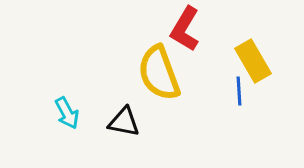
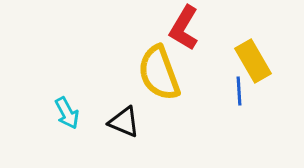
red L-shape: moved 1 px left, 1 px up
black triangle: rotated 12 degrees clockwise
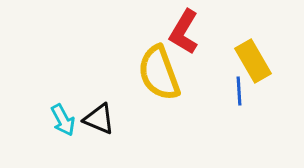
red L-shape: moved 4 px down
cyan arrow: moved 4 px left, 7 px down
black triangle: moved 25 px left, 3 px up
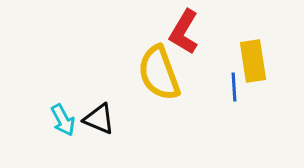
yellow rectangle: rotated 21 degrees clockwise
blue line: moved 5 px left, 4 px up
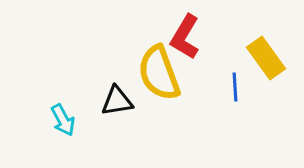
red L-shape: moved 1 px right, 5 px down
yellow rectangle: moved 13 px right, 3 px up; rotated 27 degrees counterclockwise
blue line: moved 1 px right
black triangle: moved 18 px right, 18 px up; rotated 32 degrees counterclockwise
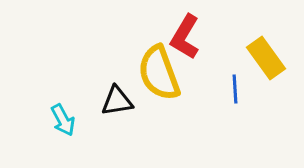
blue line: moved 2 px down
